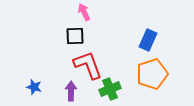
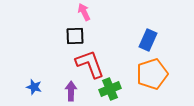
red L-shape: moved 2 px right, 1 px up
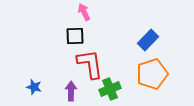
blue rectangle: rotated 20 degrees clockwise
red L-shape: rotated 12 degrees clockwise
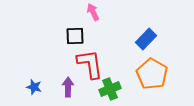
pink arrow: moved 9 px right
blue rectangle: moved 2 px left, 1 px up
orange pentagon: rotated 24 degrees counterclockwise
purple arrow: moved 3 px left, 4 px up
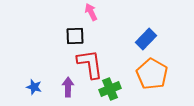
pink arrow: moved 2 px left
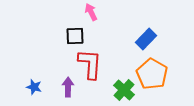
red L-shape: rotated 12 degrees clockwise
green cross: moved 14 px right, 1 px down; rotated 25 degrees counterclockwise
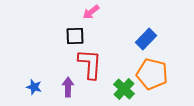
pink arrow: rotated 102 degrees counterclockwise
orange pentagon: rotated 16 degrees counterclockwise
green cross: moved 1 px up
